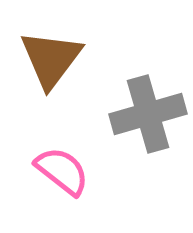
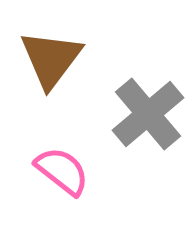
gray cross: rotated 24 degrees counterclockwise
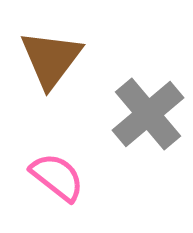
pink semicircle: moved 5 px left, 6 px down
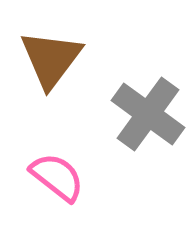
gray cross: rotated 14 degrees counterclockwise
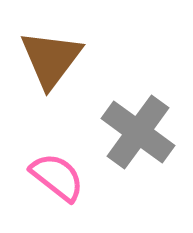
gray cross: moved 10 px left, 18 px down
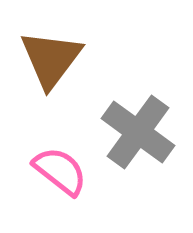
pink semicircle: moved 3 px right, 6 px up
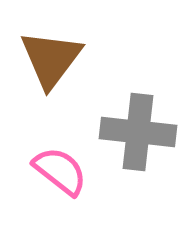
gray cross: rotated 30 degrees counterclockwise
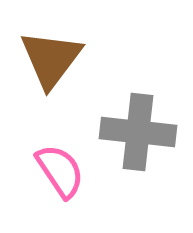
pink semicircle: rotated 18 degrees clockwise
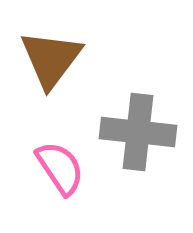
pink semicircle: moved 3 px up
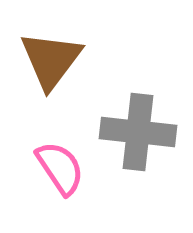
brown triangle: moved 1 px down
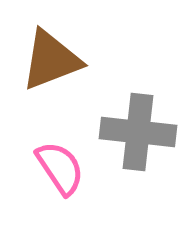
brown triangle: rotated 32 degrees clockwise
